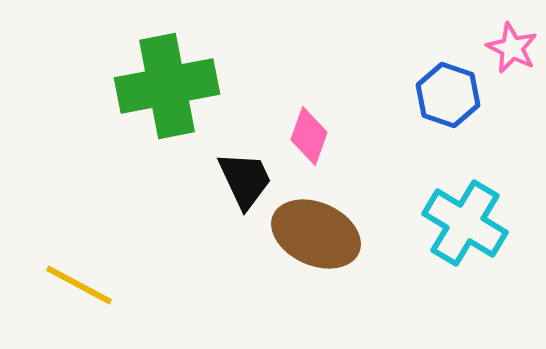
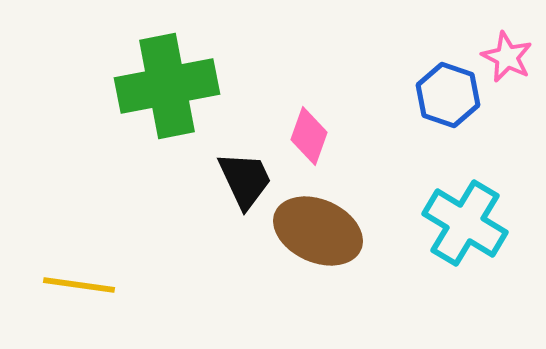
pink star: moved 5 px left, 9 px down
brown ellipse: moved 2 px right, 3 px up
yellow line: rotated 20 degrees counterclockwise
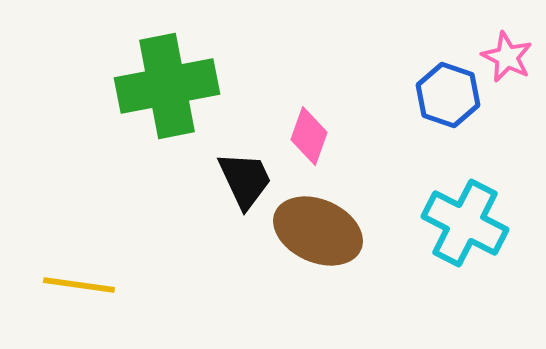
cyan cross: rotated 4 degrees counterclockwise
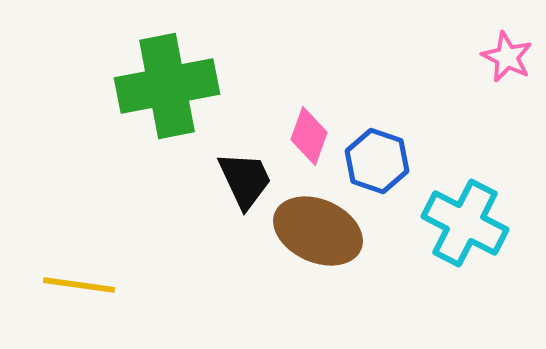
blue hexagon: moved 71 px left, 66 px down
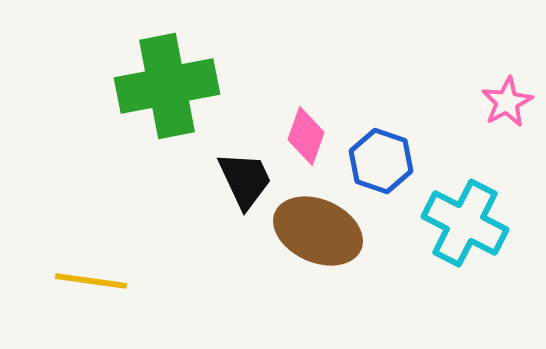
pink star: moved 45 px down; rotated 18 degrees clockwise
pink diamond: moved 3 px left
blue hexagon: moved 4 px right
yellow line: moved 12 px right, 4 px up
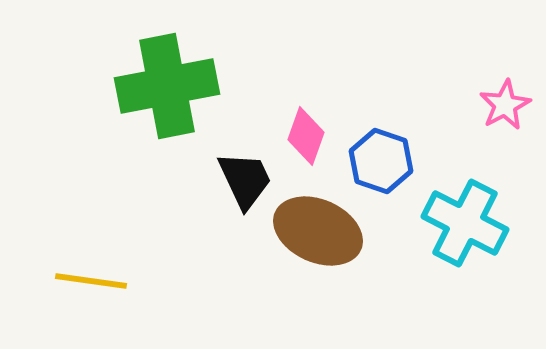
pink star: moved 2 px left, 3 px down
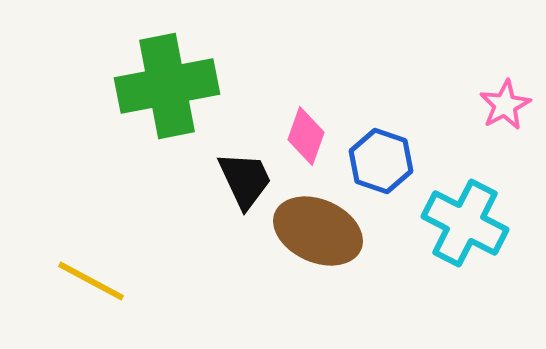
yellow line: rotated 20 degrees clockwise
